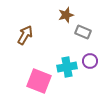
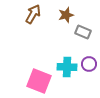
brown arrow: moved 8 px right, 21 px up
purple circle: moved 1 px left, 3 px down
cyan cross: rotated 12 degrees clockwise
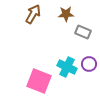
brown star: moved 1 px up; rotated 14 degrees clockwise
cyan cross: rotated 24 degrees clockwise
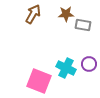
gray rectangle: moved 7 px up; rotated 14 degrees counterclockwise
cyan cross: moved 1 px left, 1 px down
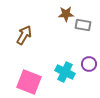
brown arrow: moved 9 px left, 21 px down
cyan cross: moved 1 px left, 4 px down
pink square: moved 10 px left, 1 px down
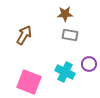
brown star: moved 1 px left
gray rectangle: moved 13 px left, 10 px down
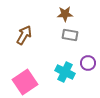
purple circle: moved 1 px left, 1 px up
pink square: moved 4 px left; rotated 35 degrees clockwise
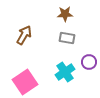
gray rectangle: moved 3 px left, 3 px down
purple circle: moved 1 px right, 1 px up
cyan cross: rotated 30 degrees clockwise
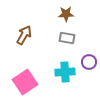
brown star: moved 1 px right
cyan cross: rotated 30 degrees clockwise
